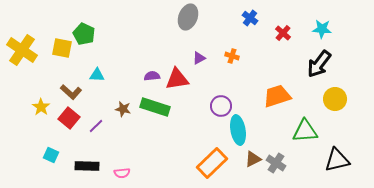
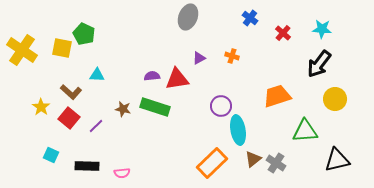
brown triangle: rotated 12 degrees counterclockwise
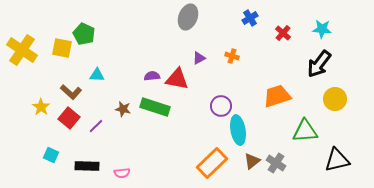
blue cross: rotated 21 degrees clockwise
red triangle: rotated 20 degrees clockwise
brown triangle: moved 1 px left, 2 px down
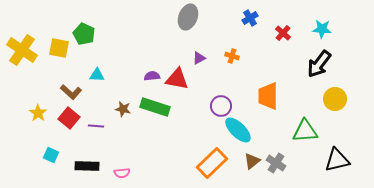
yellow square: moved 3 px left
orange trapezoid: moved 9 px left; rotated 72 degrees counterclockwise
yellow star: moved 3 px left, 6 px down
purple line: rotated 49 degrees clockwise
cyan ellipse: rotated 36 degrees counterclockwise
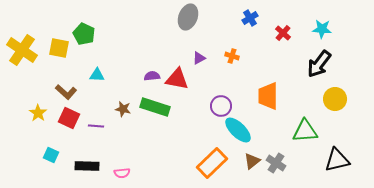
brown L-shape: moved 5 px left
red square: rotated 15 degrees counterclockwise
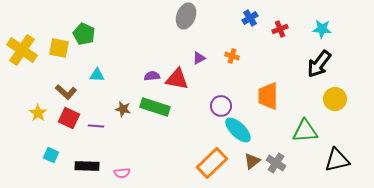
gray ellipse: moved 2 px left, 1 px up
red cross: moved 3 px left, 4 px up; rotated 28 degrees clockwise
